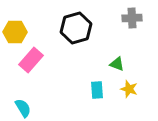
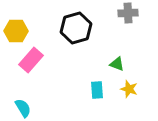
gray cross: moved 4 px left, 5 px up
yellow hexagon: moved 1 px right, 1 px up
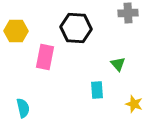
black hexagon: rotated 20 degrees clockwise
pink rectangle: moved 14 px right, 3 px up; rotated 30 degrees counterclockwise
green triangle: moved 1 px right; rotated 28 degrees clockwise
yellow star: moved 5 px right, 15 px down
cyan semicircle: rotated 18 degrees clockwise
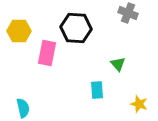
gray cross: rotated 24 degrees clockwise
yellow hexagon: moved 3 px right
pink rectangle: moved 2 px right, 4 px up
yellow star: moved 5 px right
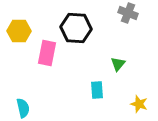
green triangle: rotated 21 degrees clockwise
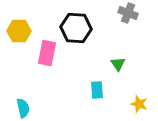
green triangle: rotated 14 degrees counterclockwise
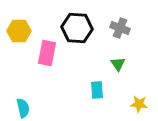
gray cross: moved 8 px left, 15 px down
black hexagon: moved 1 px right
yellow star: rotated 12 degrees counterclockwise
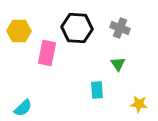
cyan semicircle: rotated 60 degrees clockwise
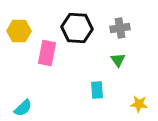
gray cross: rotated 30 degrees counterclockwise
green triangle: moved 4 px up
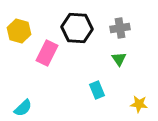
yellow hexagon: rotated 15 degrees clockwise
pink rectangle: rotated 15 degrees clockwise
green triangle: moved 1 px right, 1 px up
cyan rectangle: rotated 18 degrees counterclockwise
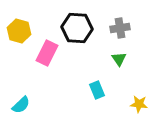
cyan semicircle: moved 2 px left, 3 px up
